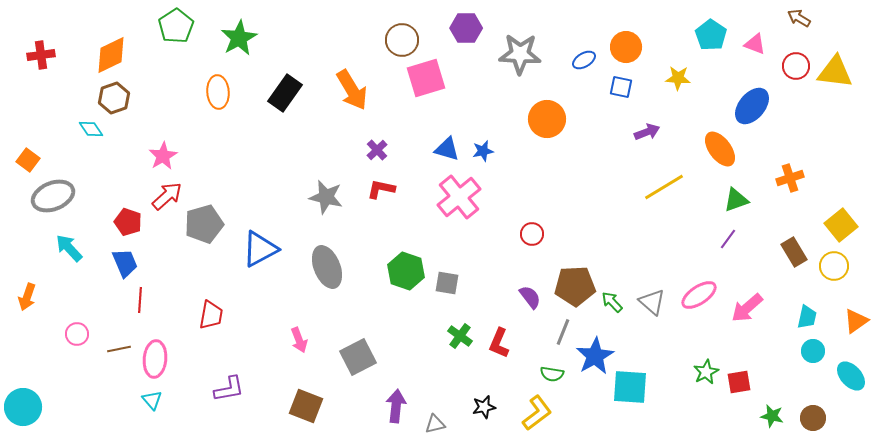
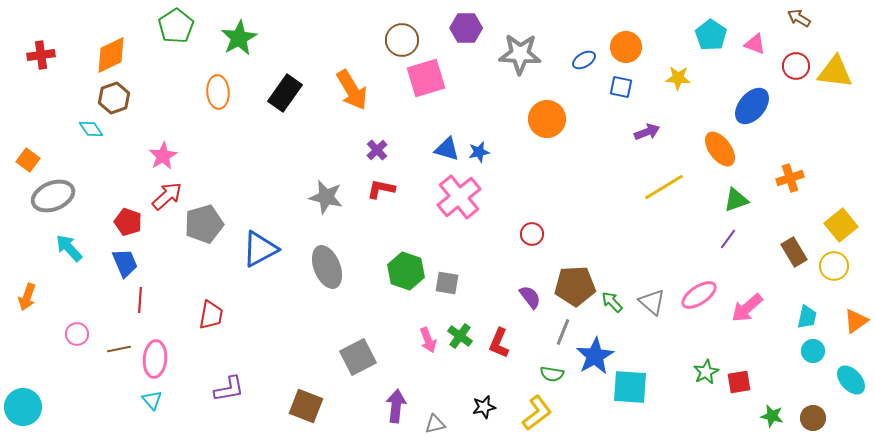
blue star at (483, 151): moved 4 px left, 1 px down
pink arrow at (299, 340): moved 129 px right
cyan ellipse at (851, 376): moved 4 px down
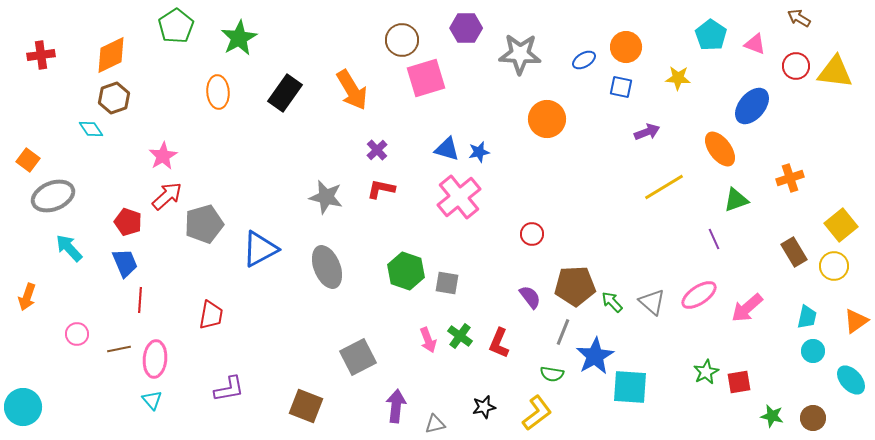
purple line at (728, 239): moved 14 px left; rotated 60 degrees counterclockwise
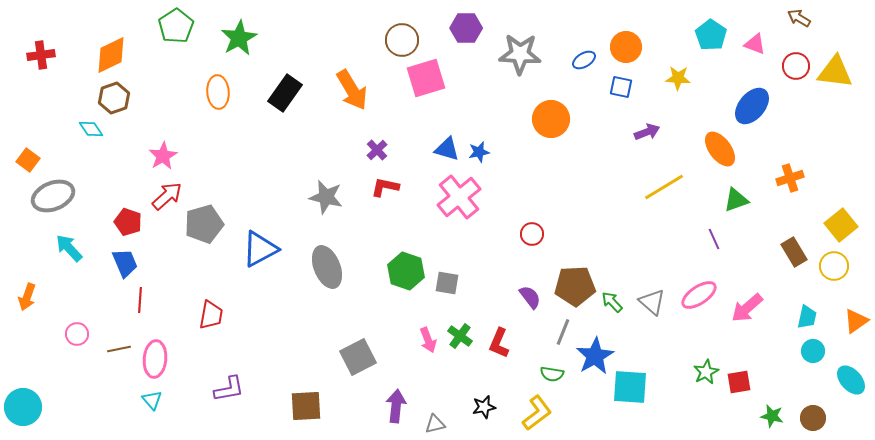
orange circle at (547, 119): moved 4 px right
red L-shape at (381, 189): moved 4 px right, 2 px up
brown square at (306, 406): rotated 24 degrees counterclockwise
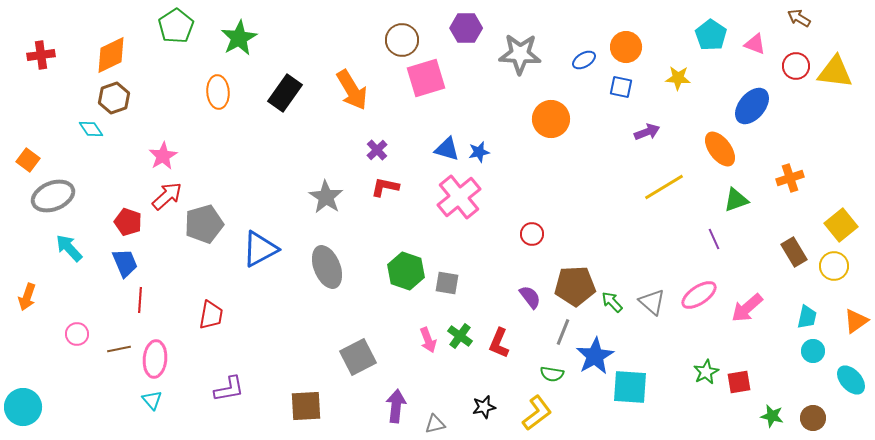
gray star at (326, 197): rotated 20 degrees clockwise
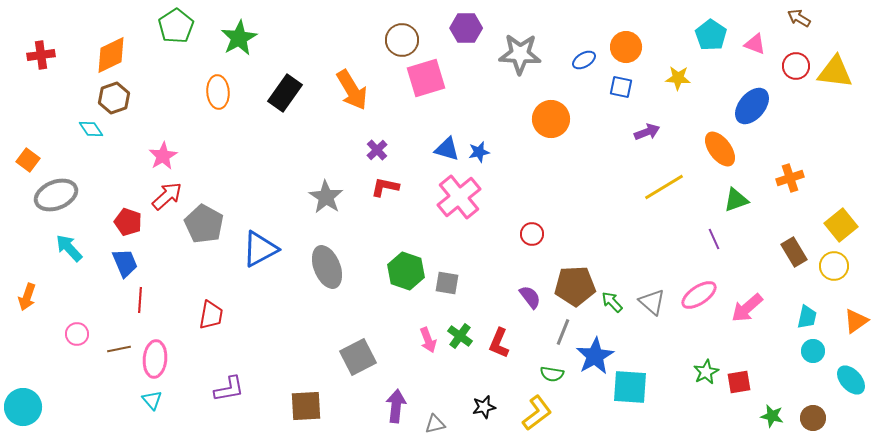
gray ellipse at (53, 196): moved 3 px right, 1 px up
gray pentagon at (204, 224): rotated 27 degrees counterclockwise
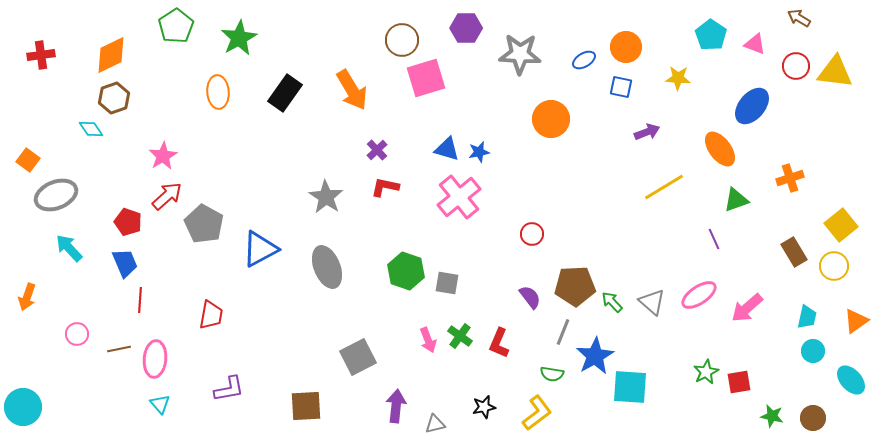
cyan triangle at (152, 400): moved 8 px right, 4 px down
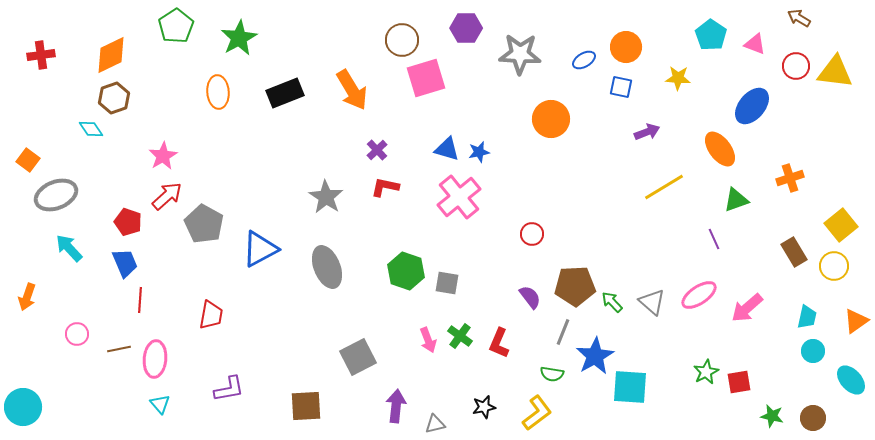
black rectangle at (285, 93): rotated 33 degrees clockwise
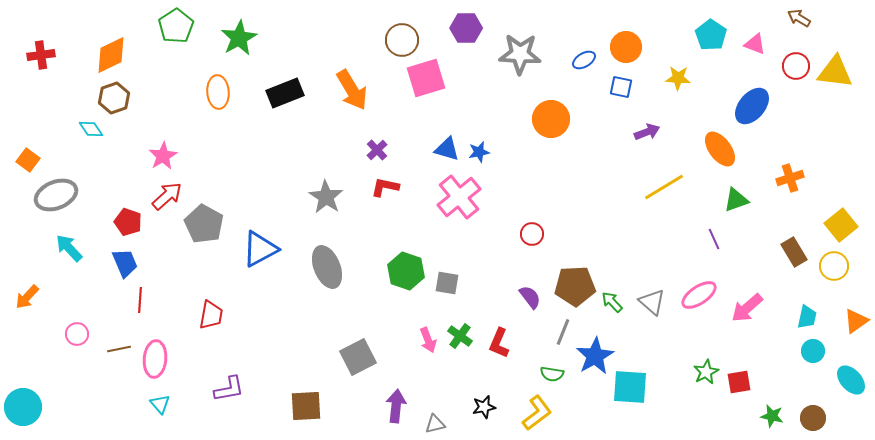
orange arrow at (27, 297): rotated 24 degrees clockwise
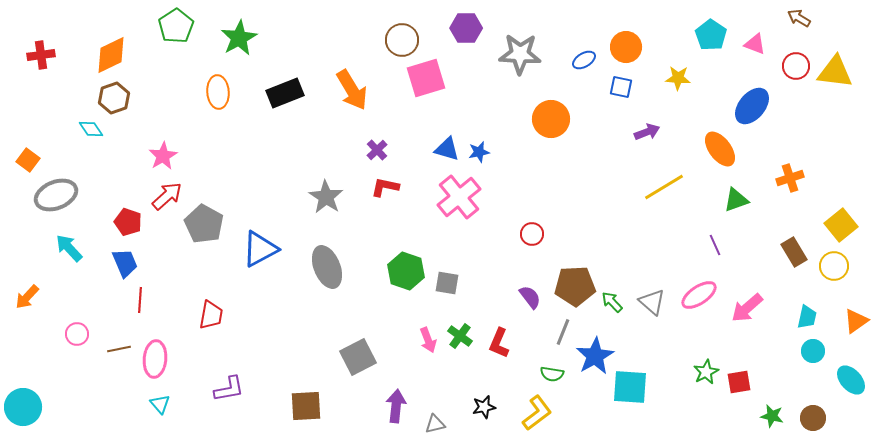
purple line at (714, 239): moved 1 px right, 6 px down
